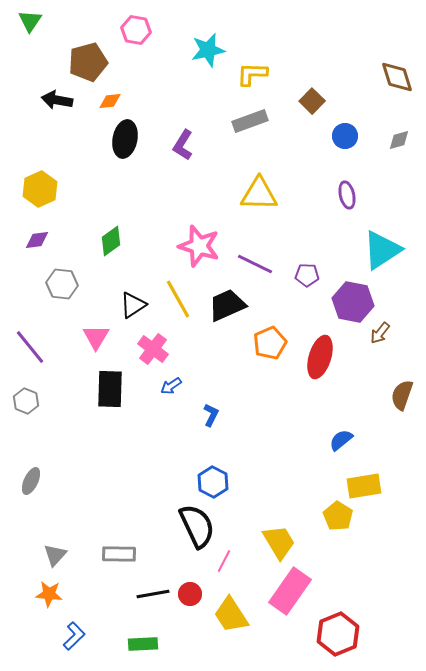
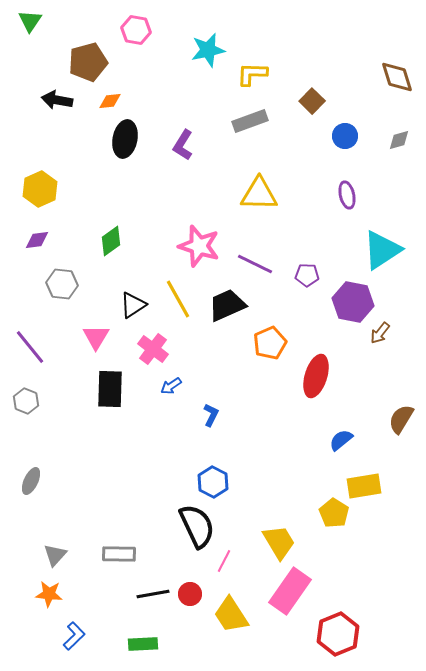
red ellipse at (320, 357): moved 4 px left, 19 px down
brown semicircle at (402, 395): moved 1 px left, 24 px down; rotated 12 degrees clockwise
yellow pentagon at (338, 516): moved 4 px left, 3 px up
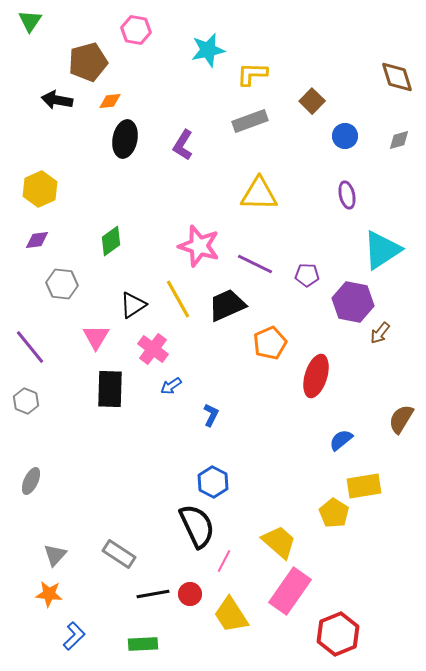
yellow trapezoid at (279, 542): rotated 18 degrees counterclockwise
gray rectangle at (119, 554): rotated 32 degrees clockwise
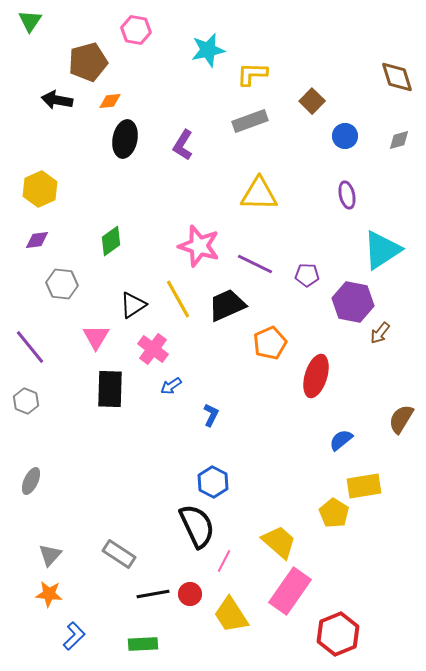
gray triangle at (55, 555): moved 5 px left
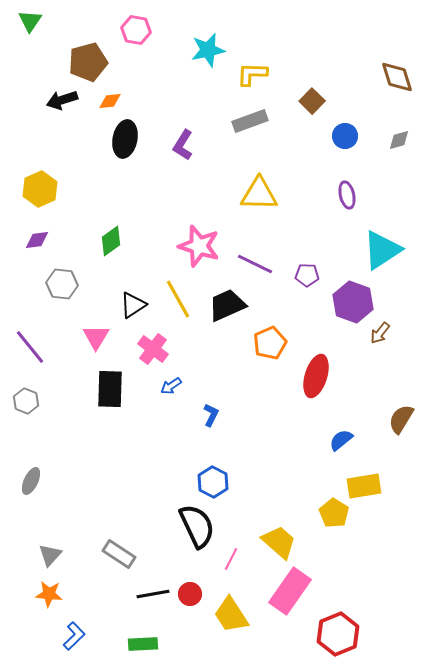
black arrow at (57, 100): moved 5 px right; rotated 28 degrees counterclockwise
purple hexagon at (353, 302): rotated 9 degrees clockwise
pink line at (224, 561): moved 7 px right, 2 px up
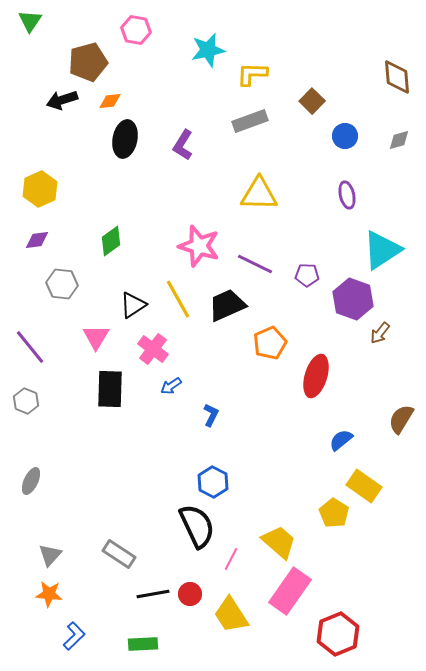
brown diamond at (397, 77): rotated 12 degrees clockwise
purple hexagon at (353, 302): moved 3 px up
yellow rectangle at (364, 486): rotated 44 degrees clockwise
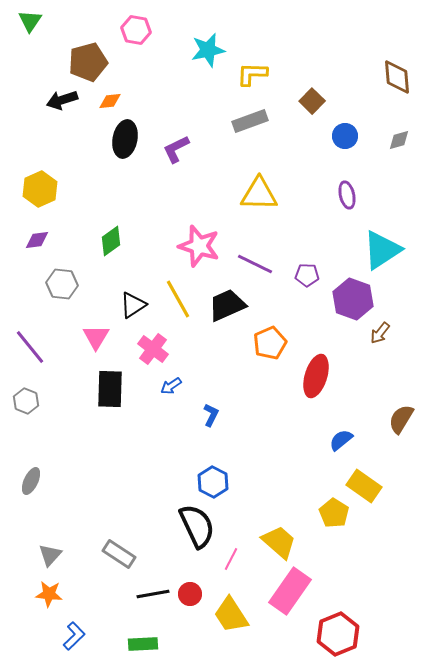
purple L-shape at (183, 145): moved 7 px left, 4 px down; rotated 32 degrees clockwise
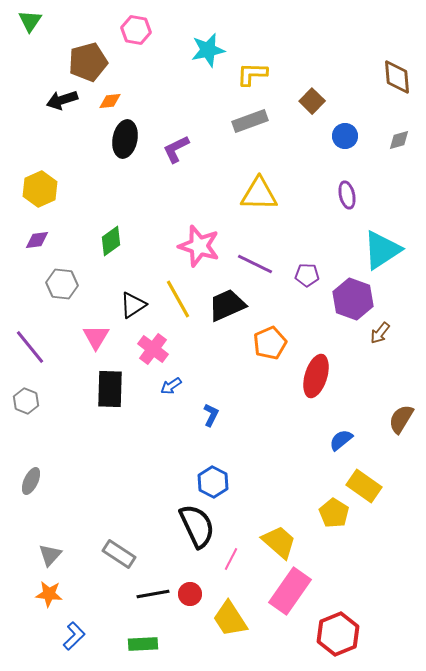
yellow trapezoid at (231, 615): moved 1 px left, 4 px down
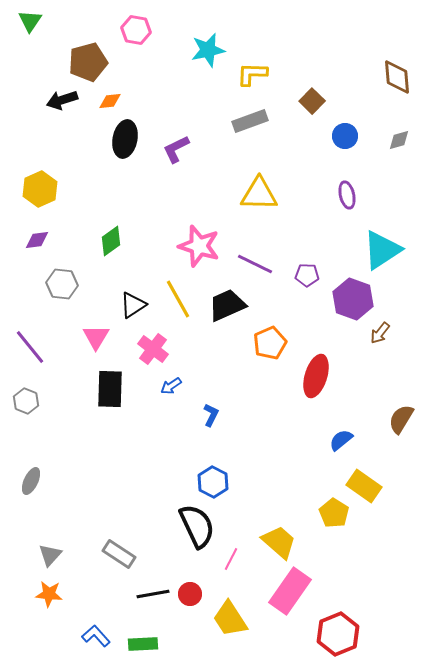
blue L-shape at (74, 636): moved 22 px right; rotated 88 degrees counterclockwise
